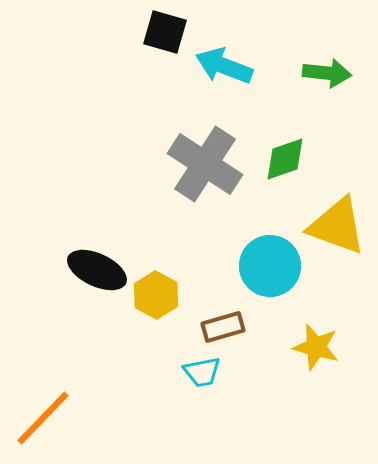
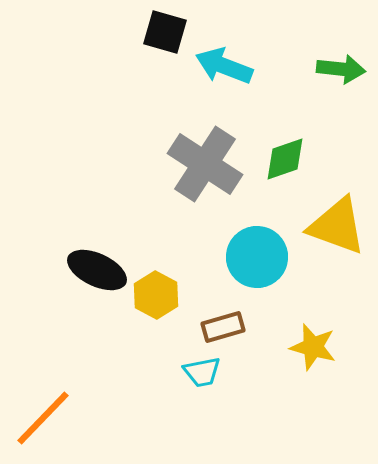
green arrow: moved 14 px right, 4 px up
cyan circle: moved 13 px left, 9 px up
yellow star: moved 3 px left
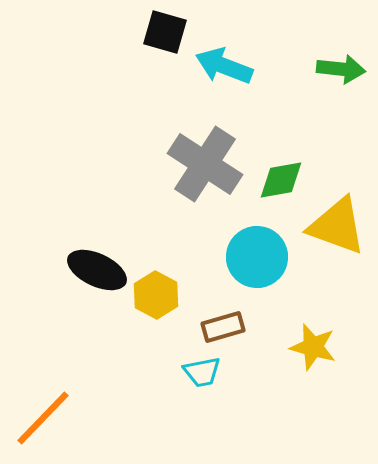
green diamond: moved 4 px left, 21 px down; rotated 9 degrees clockwise
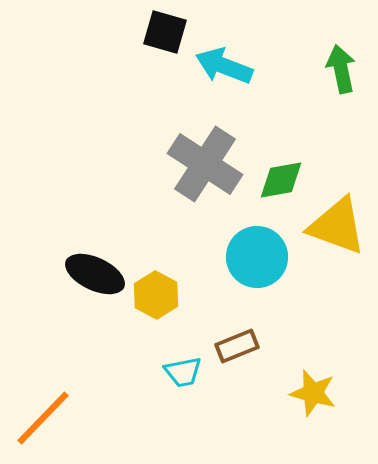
green arrow: rotated 108 degrees counterclockwise
black ellipse: moved 2 px left, 4 px down
brown rectangle: moved 14 px right, 19 px down; rotated 6 degrees counterclockwise
yellow star: moved 46 px down
cyan trapezoid: moved 19 px left
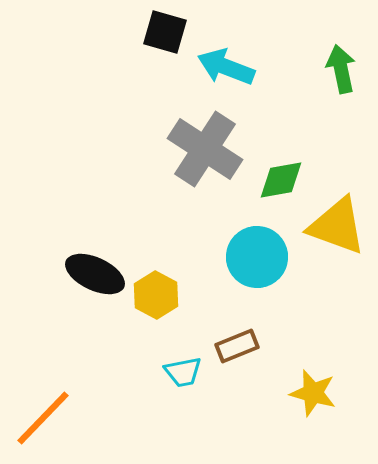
cyan arrow: moved 2 px right, 1 px down
gray cross: moved 15 px up
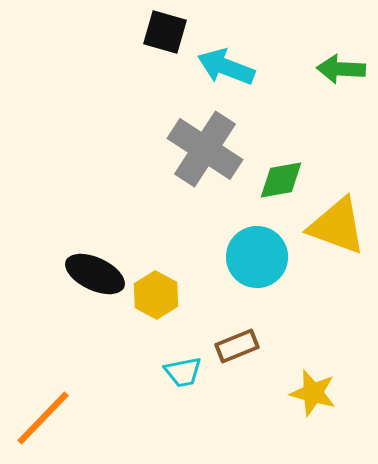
green arrow: rotated 75 degrees counterclockwise
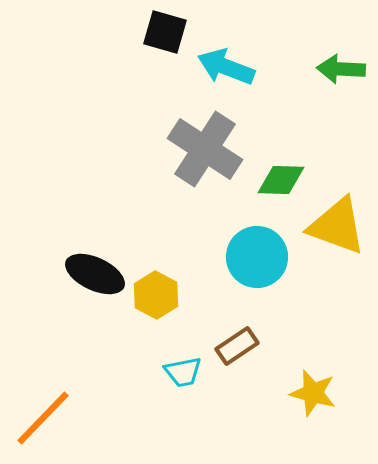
green diamond: rotated 12 degrees clockwise
brown rectangle: rotated 12 degrees counterclockwise
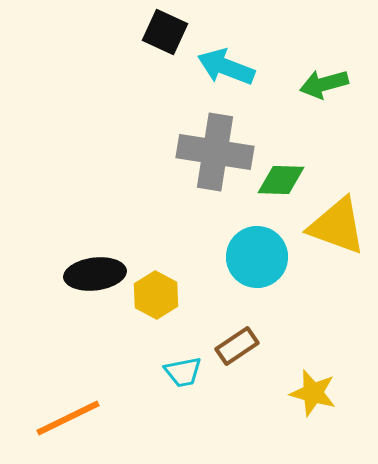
black square: rotated 9 degrees clockwise
green arrow: moved 17 px left, 15 px down; rotated 18 degrees counterclockwise
gray cross: moved 10 px right, 3 px down; rotated 24 degrees counterclockwise
black ellipse: rotated 32 degrees counterclockwise
orange line: moved 25 px right; rotated 20 degrees clockwise
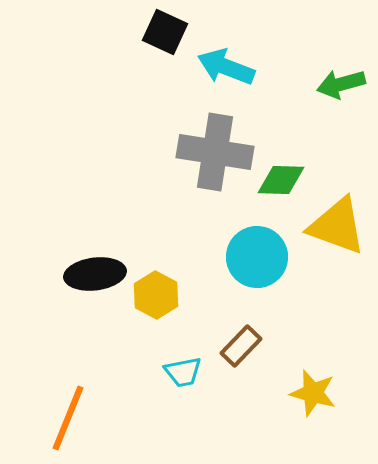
green arrow: moved 17 px right
brown rectangle: moved 4 px right; rotated 12 degrees counterclockwise
orange line: rotated 42 degrees counterclockwise
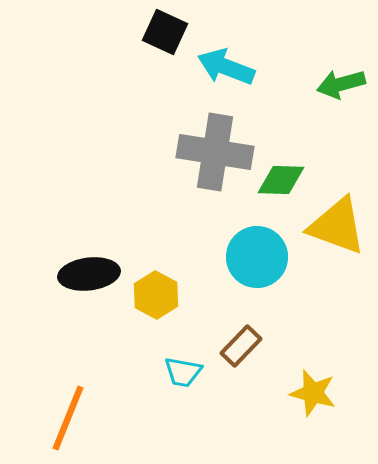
black ellipse: moved 6 px left
cyan trapezoid: rotated 21 degrees clockwise
